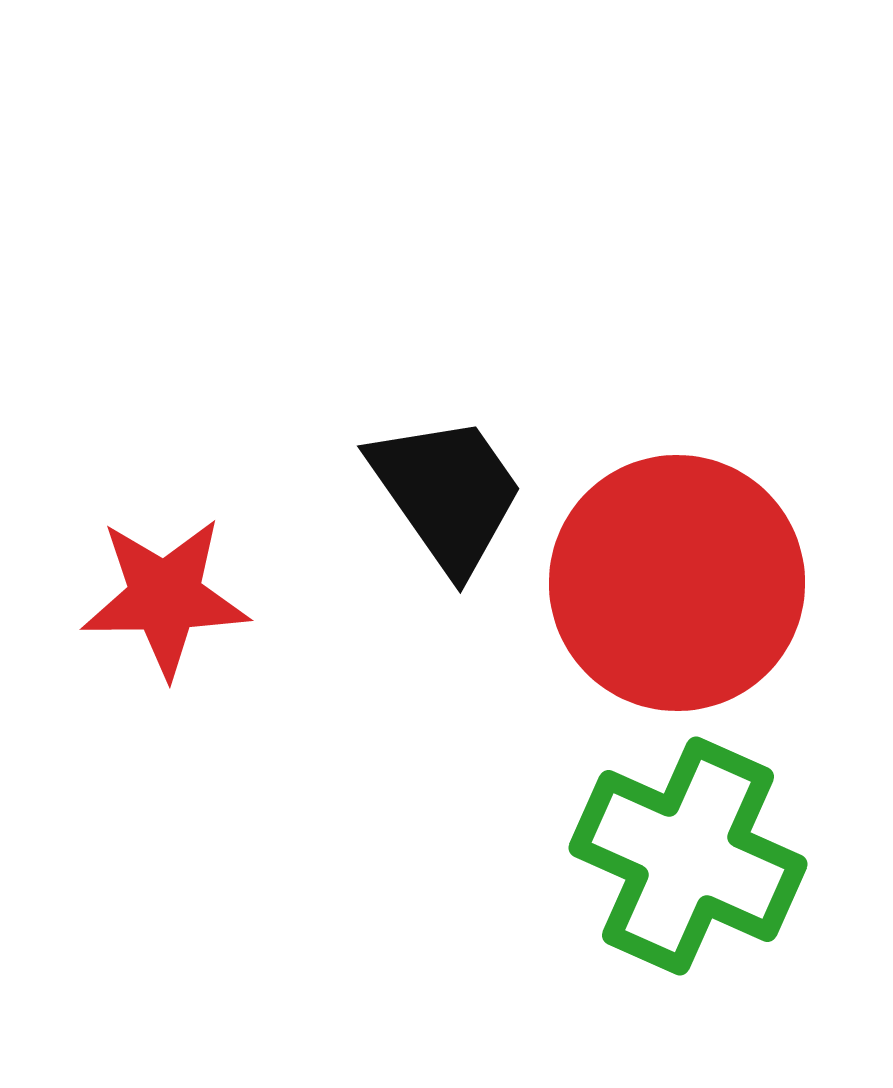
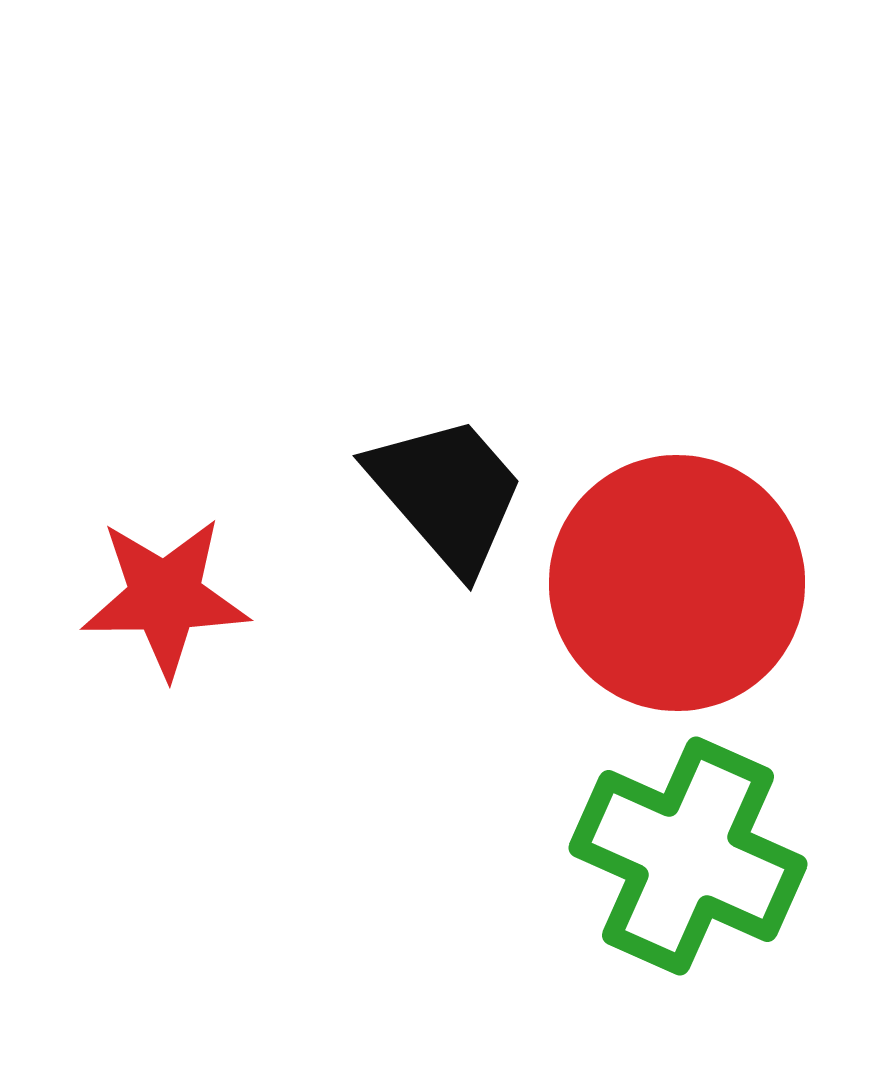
black trapezoid: rotated 6 degrees counterclockwise
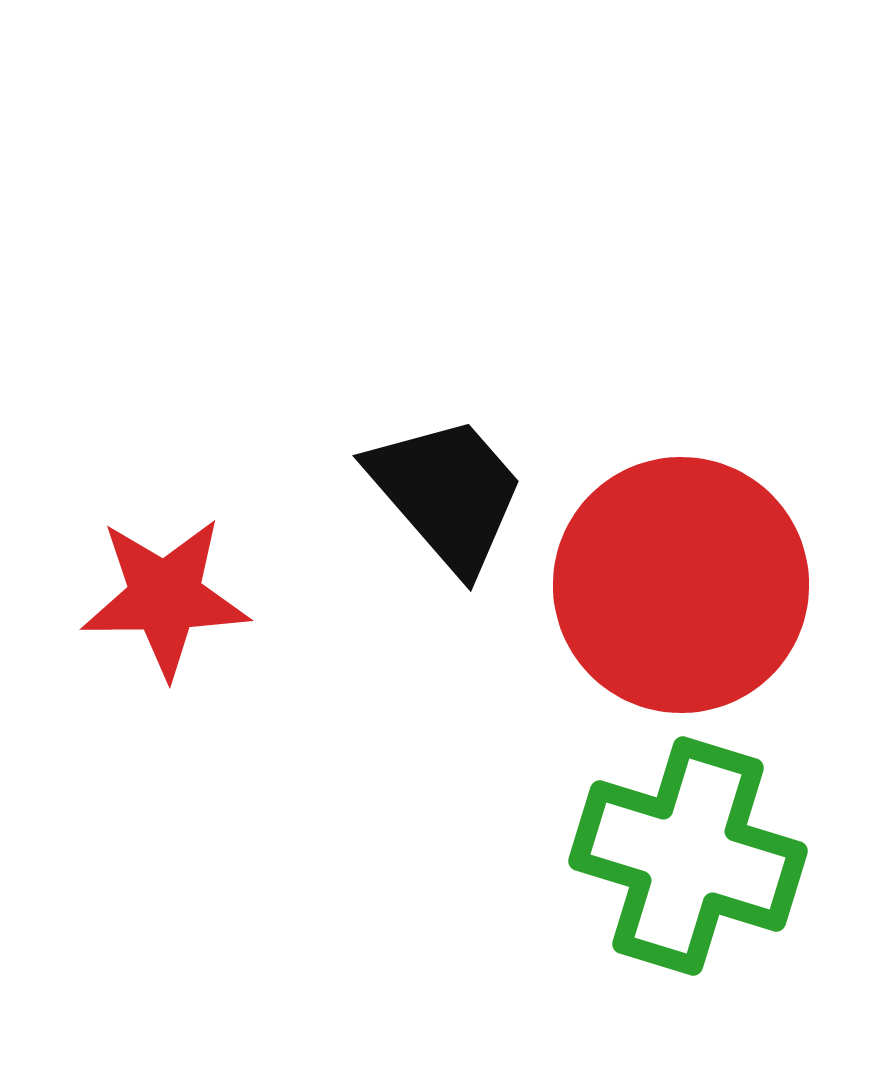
red circle: moved 4 px right, 2 px down
green cross: rotated 7 degrees counterclockwise
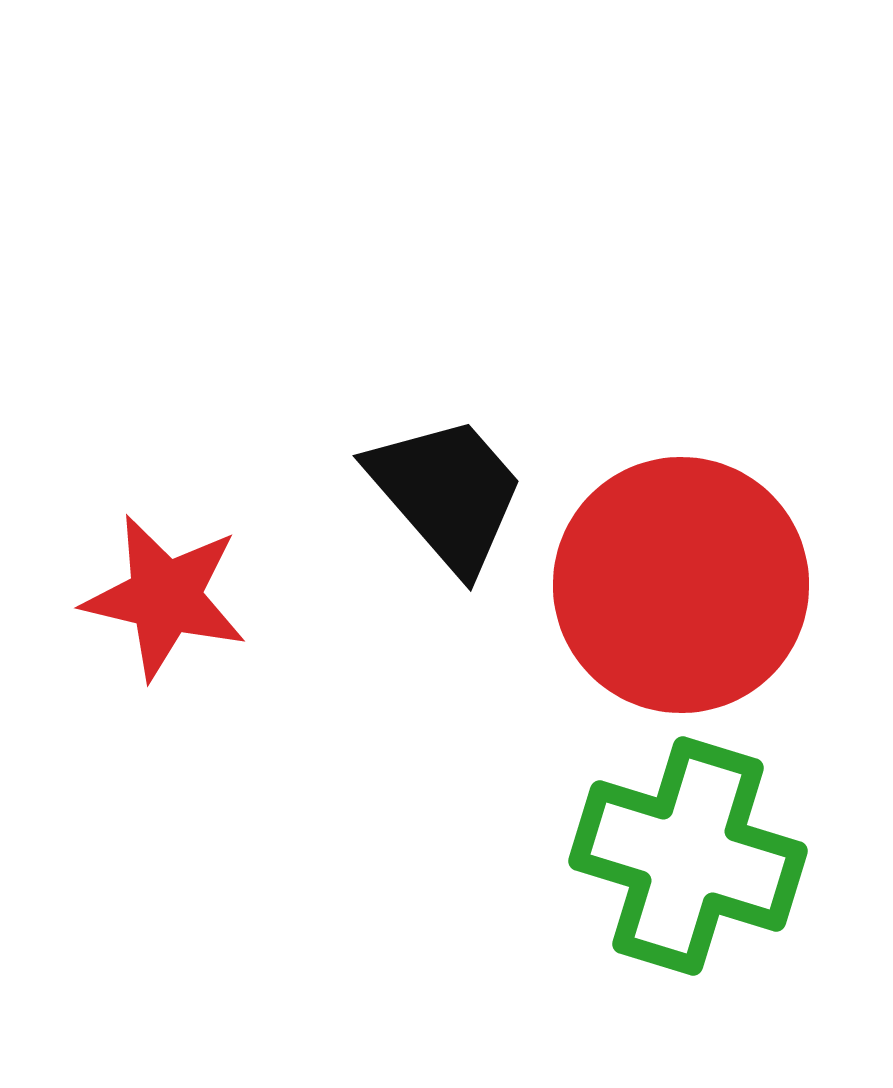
red star: rotated 14 degrees clockwise
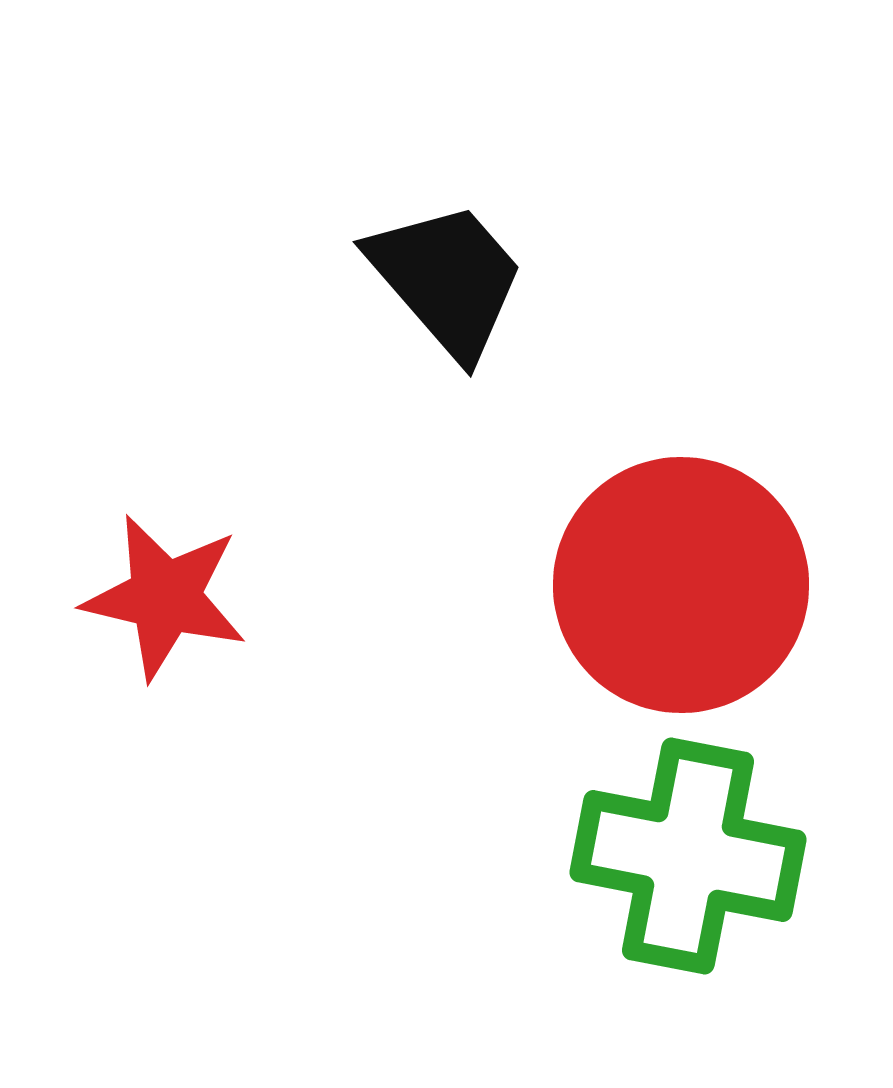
black trapezoid: moved 214 px up
green cross: rotated 6 degrees counterclockwise
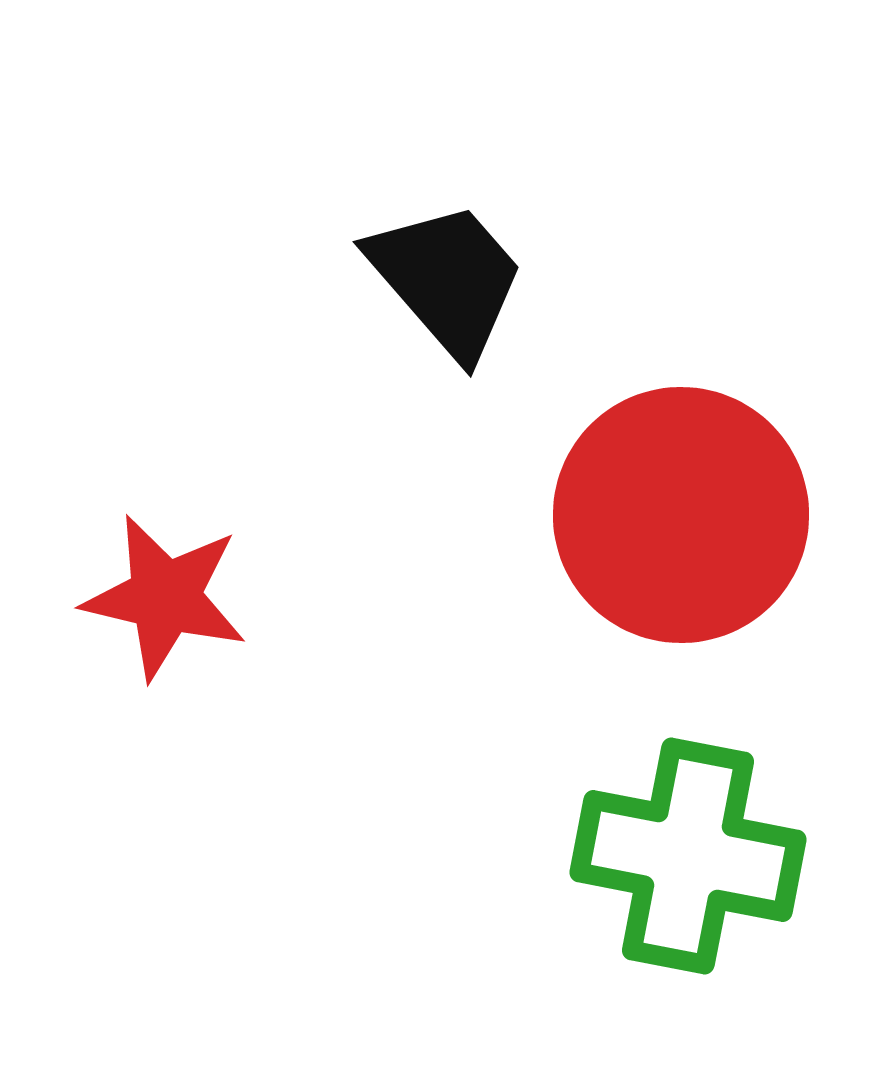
red circle: moved 70 px up
